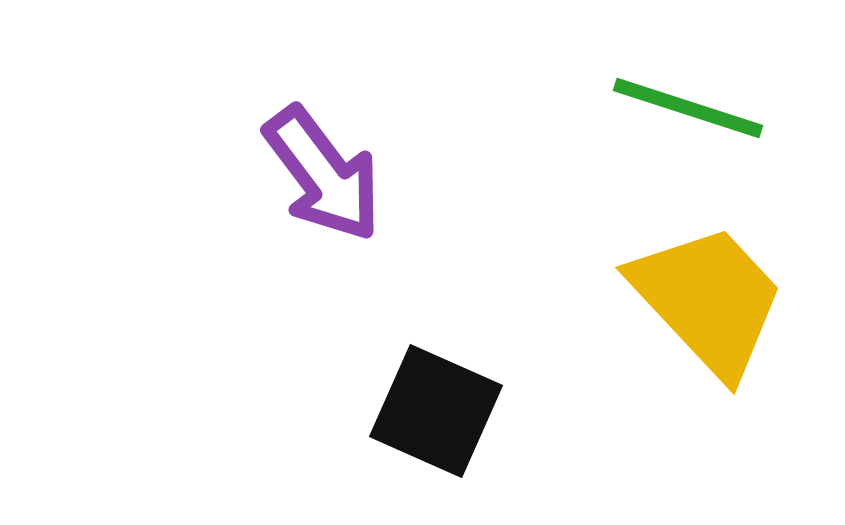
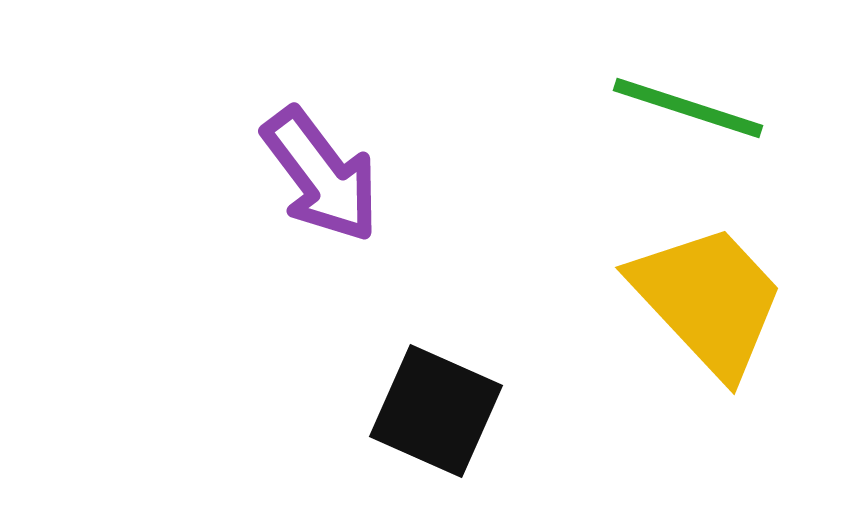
purple arrow: moved 2 px left, 1 px down
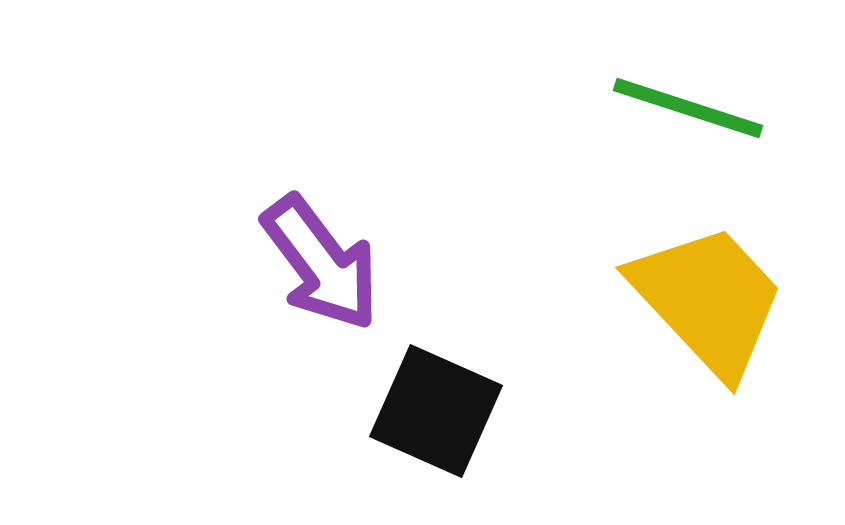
purple arrow: moved 88 px down
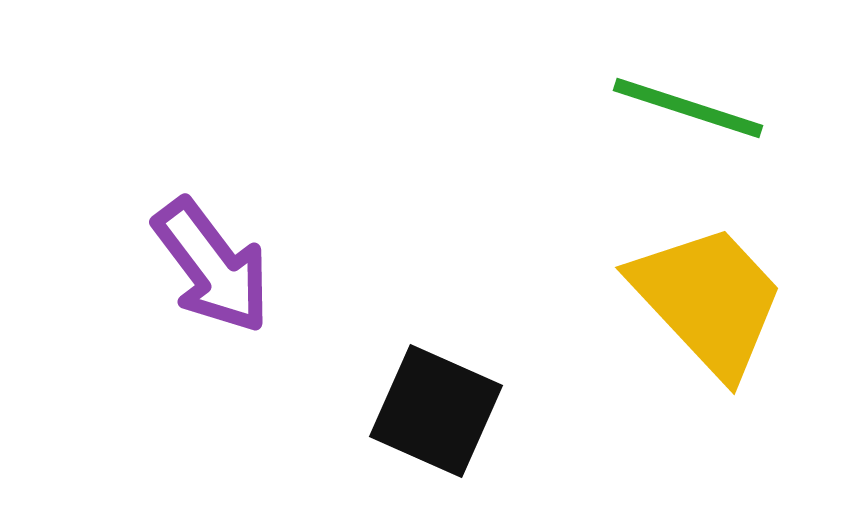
purple arrow: moved 109 px left, 3 px down
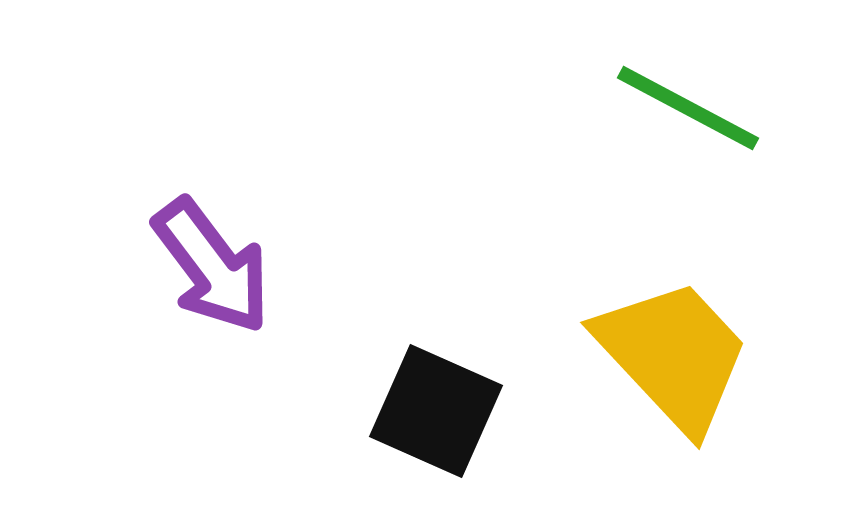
green line: rotated 10 degrees clockwise
yellow trapezoid: moved 35 px left, 55 px down
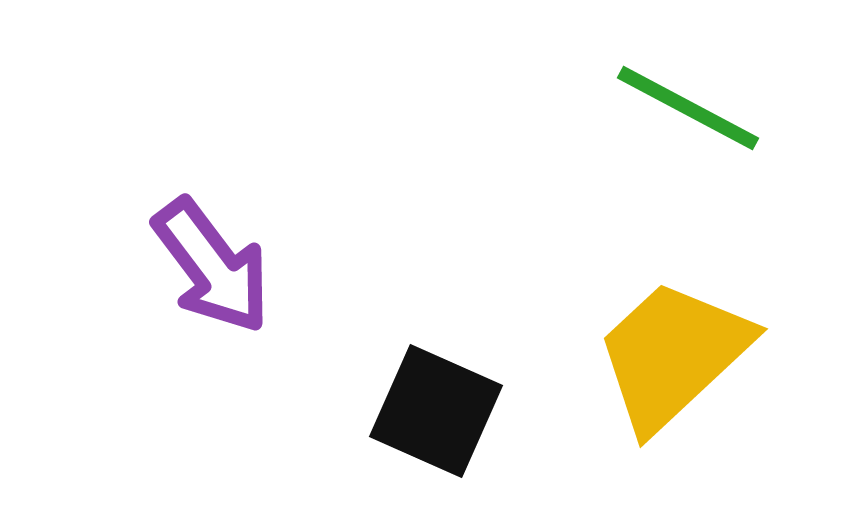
yellow trapezoid: rotated 90 degrees counterclockwise
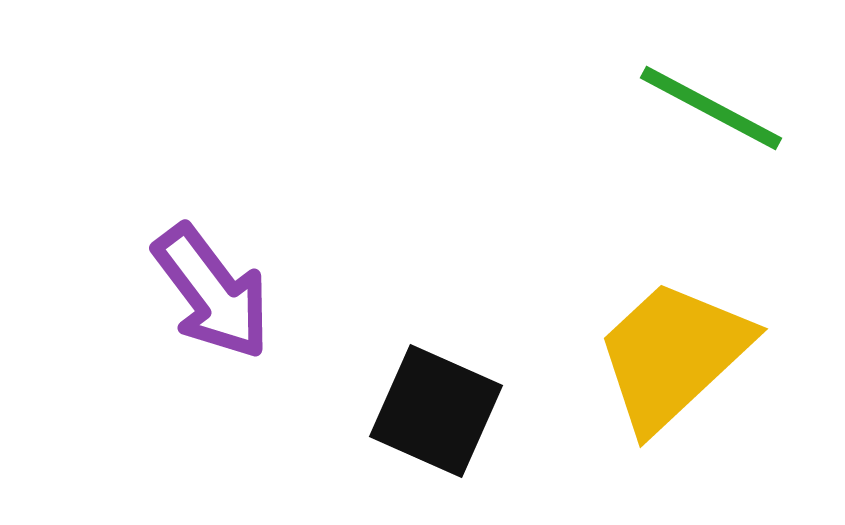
green line: moved 23 px right
purple arrow: moved 26 px down
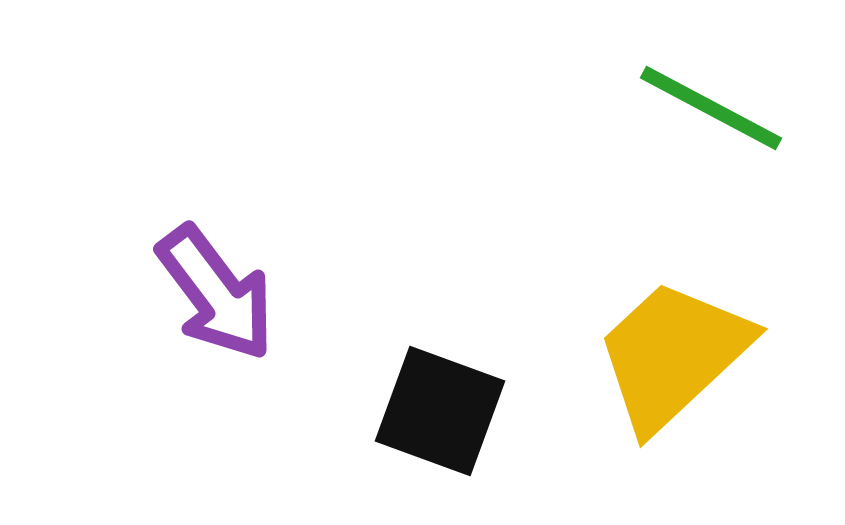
purple arrow: moved 4 px right, 1 px down
black square: moved 4 px right; rotated 4 degrees counterclockwise
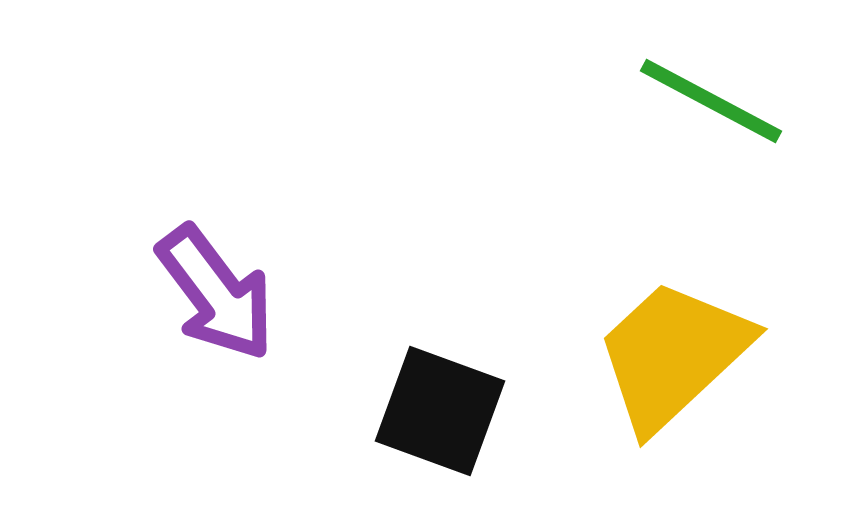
green line: moved 7 px up
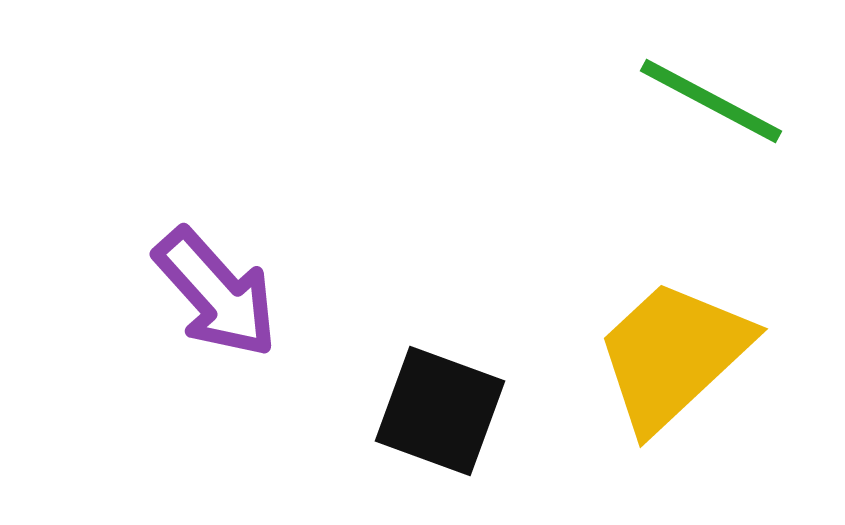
purple arrow: rotated 5 degrees counterclockwise
